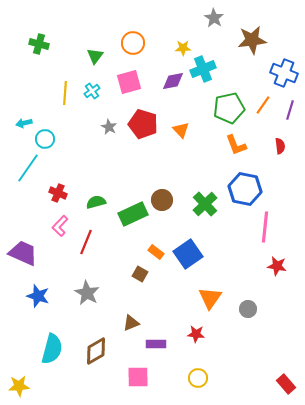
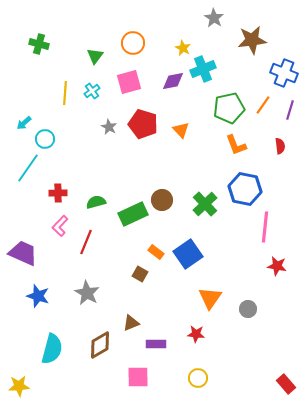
yellow star at (183, 48): rotated 28 degrees clockwise
cyan arrow at (24, 123): rotated 28 degrees counterclockwise
red cross at (58, 193): rotated 24 degrees counterclockwise
brown diamond at (96, 351): moved 4 px right, 6 px up
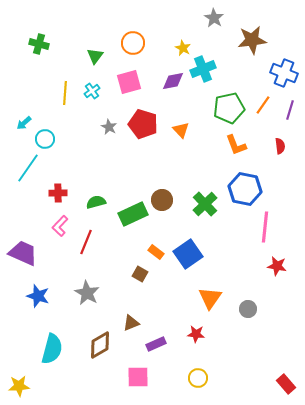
purple rectangle at (156, 344): rotated 24 degrees counterclockwise
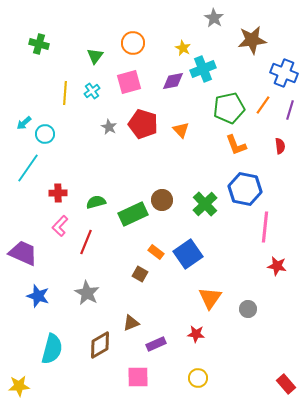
cyan circle at (45, 139): moved 5 px up
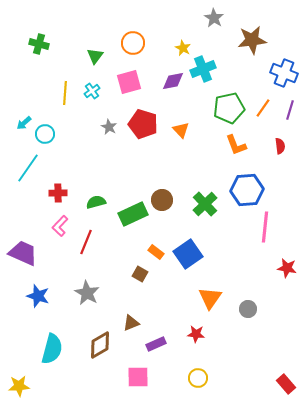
orange line at (263, 105): moved 3 px down
blue hexagon at (245, 189): moved 2 px right, 1 px down; rotated 16 degrees counterclockwise
red star at (277, 266): moved 10 px right, 2 px down
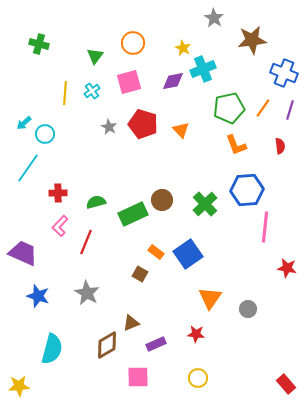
brown diamond at (100, 345): moved 7 px right
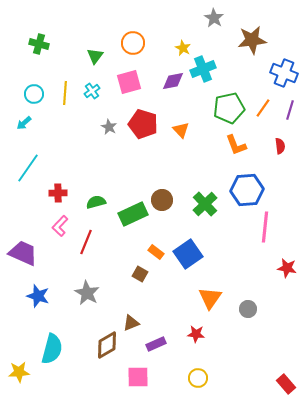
cyan circle at (45, 134): moved 11 px left, 40 px up
yellow star at (19, 386): moved 14 px up
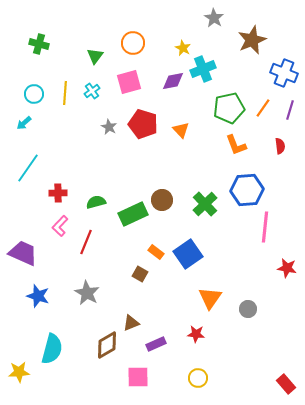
brown star at (252, 40): rotated 16 degrees counterclockwise
